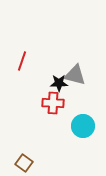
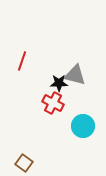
red cross: rotated 25 degrees clockwise
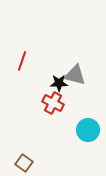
cyan circle: moved 5 px right, 4 px down
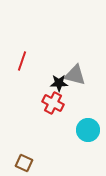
brown square: rotated 12 degrees counterclockwise
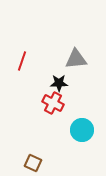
gray triangle: moved 1 px right, 16 px up; rotated 20 degrees counterclockwise
cyan circle: moved 6 px left
brown square: moved 9 px right
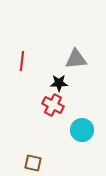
red line: rotated 12 degrees counterclockwise
red cross: moved 2 px down
brown square: rotated 12 degrees counterclockwise
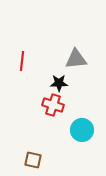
red cross: rotated 10 degrees counterclockwise
brown square: moved 3 px up
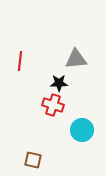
red line: moved 2 px left
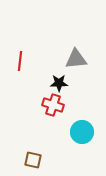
cyan circle: moved 2 px down
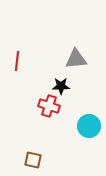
red line: moved 3 px left
black star: moved 2 px right, 3 px down
red cross: moved 4 px left, 1 px down
cyan circle: moved 7 px right, 6 px up
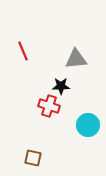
red line: moved 6 px right, 10 px up; rotated 30 degrees counterclockwise
cyan circle: moved 1 px left, 1 px up
brown square: moved 2 px up
